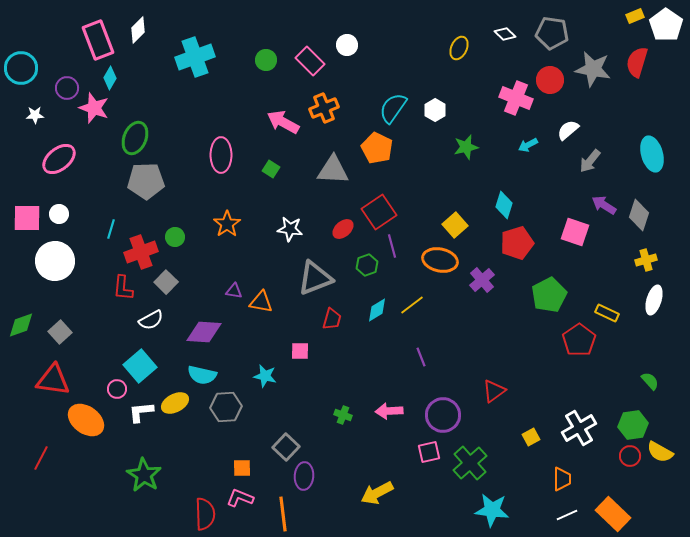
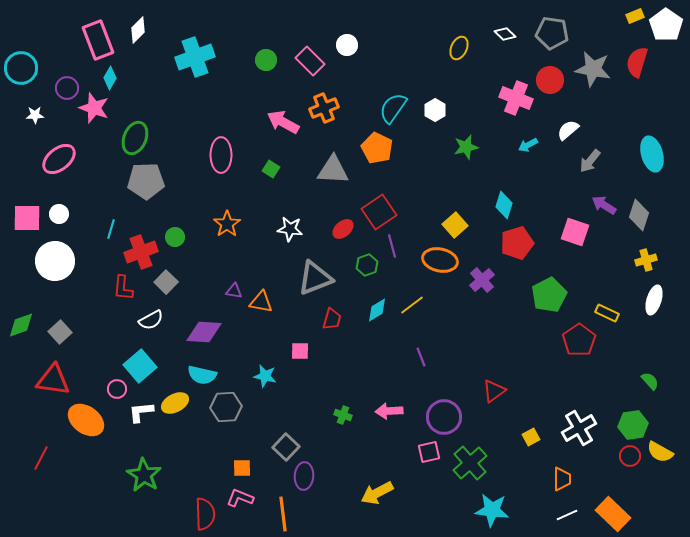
purple circle at (443, 415): moved 1 px right, 2 px down
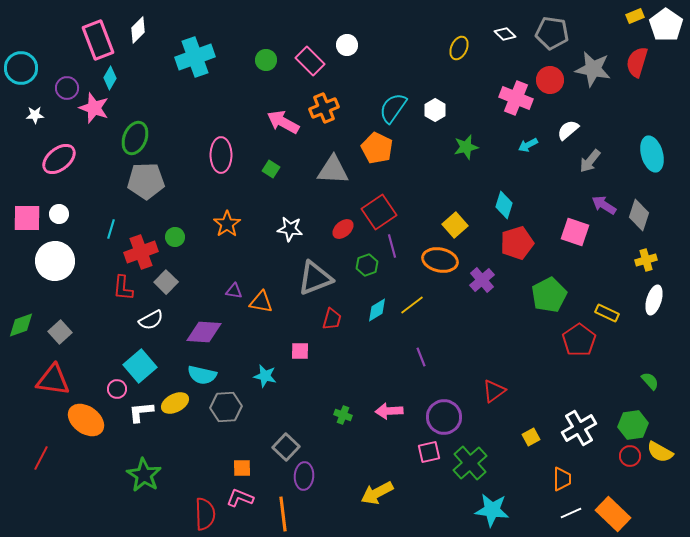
white line at (567, 515): moved 4 px right, 2 px up
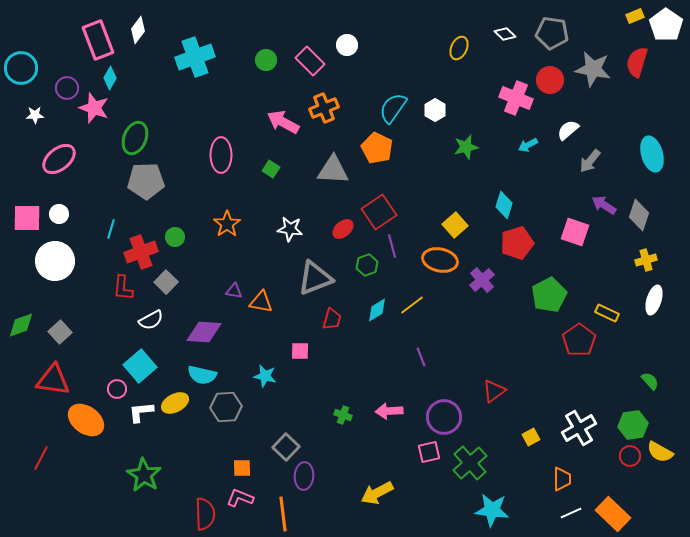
white diamond at (138, 30): rotated 8 degrees counterclockwise
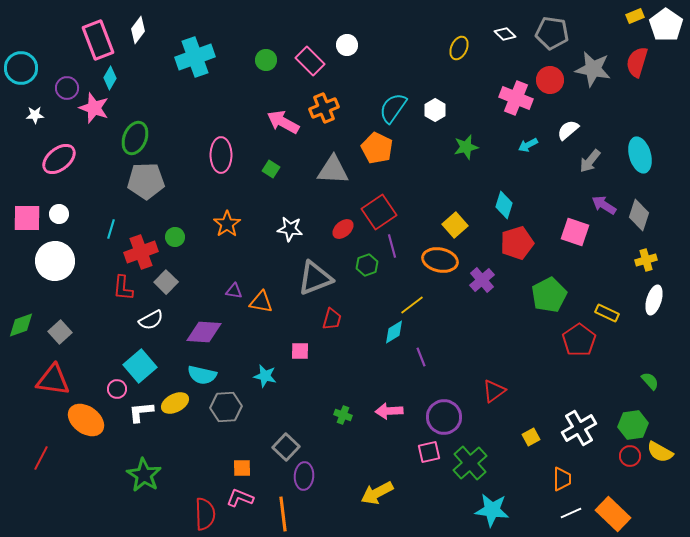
cyan ellipse at (652, 154): moved 12 px left, 1 px down
cyan diamond at (377, 310): moved 17 px right, 22 px down
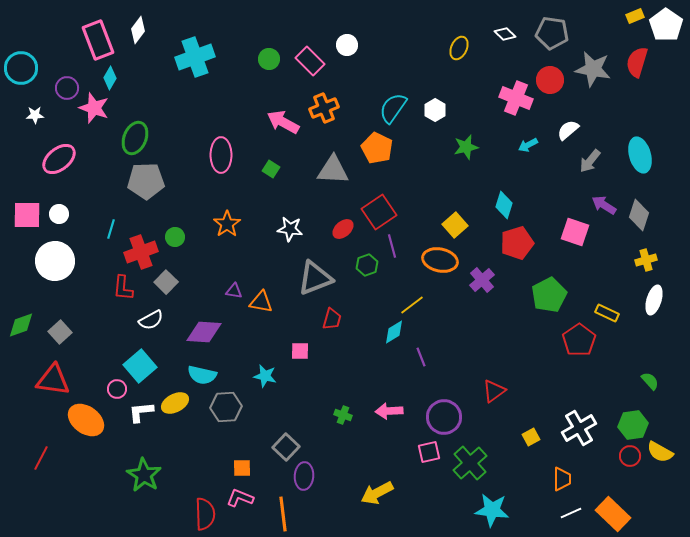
green circle at (266, 60): moved 3 px right, 1 px up
pink square at (27, 218): moved 3 px up
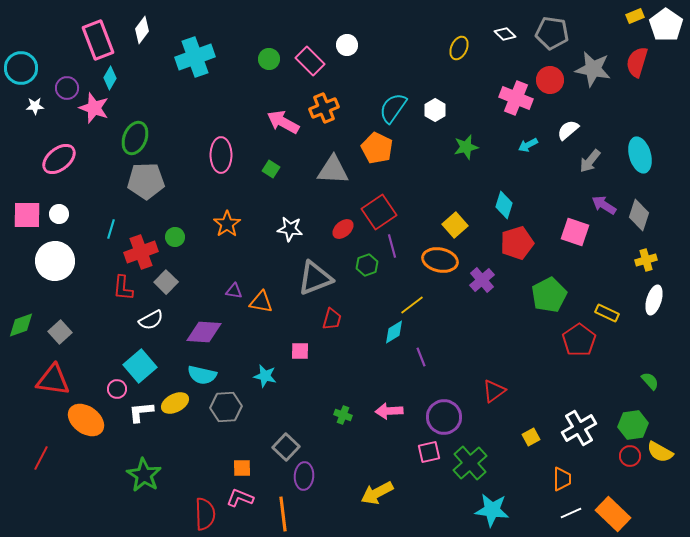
white diamond at (138, 30): moved 4 px right
white star at (35, 115): moved 9 px up
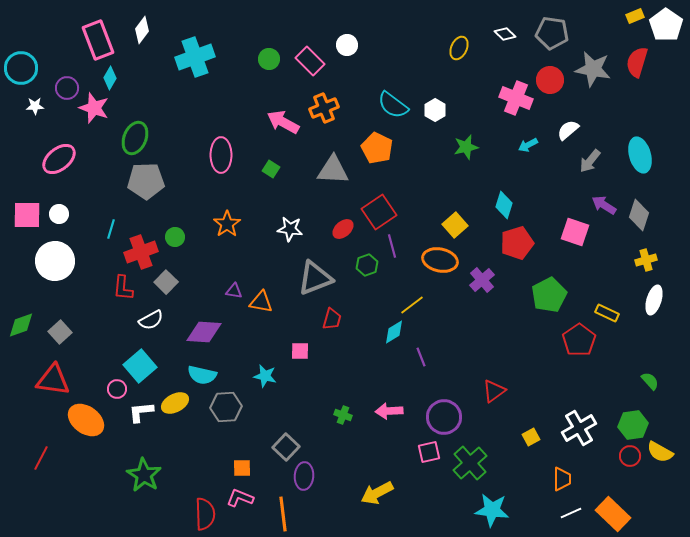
cyan semicircle at (393, 108): moved 3 px up; rotated 88 degrees counterclockwise
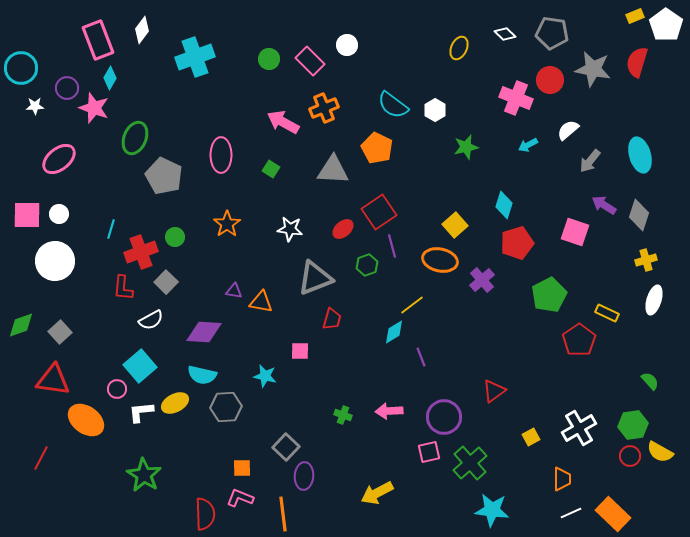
gray pentagon at (146, 181): moved 18 px right, 5 px up; rotated 27 degrees clockwise
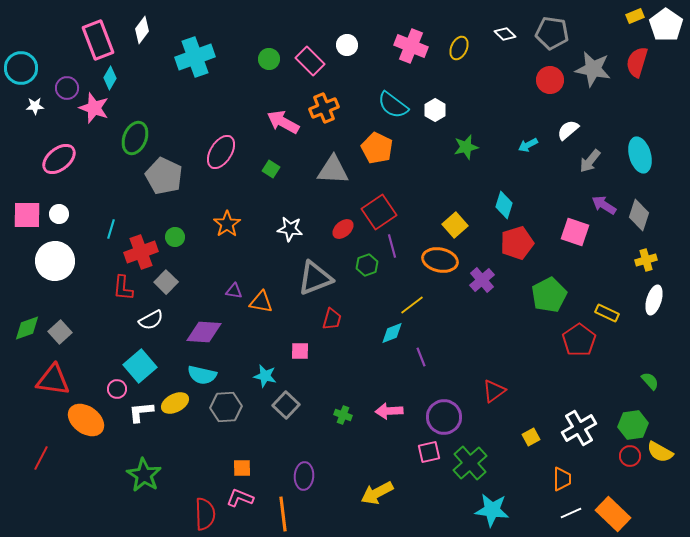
pink cross at (516, 98): moved 105 px left, 52 px up
pink ellipse at (221, 155): moved 3 px up; rotated 32 degrees clockwise
green diamond at (21, 325): moved 6 px right, 3 px down
cyan diamond at (394, 332): moved 2 px left, 1 px down; rotated 10 degrees clockwise
gray square at (286, 447): moved 42 px up
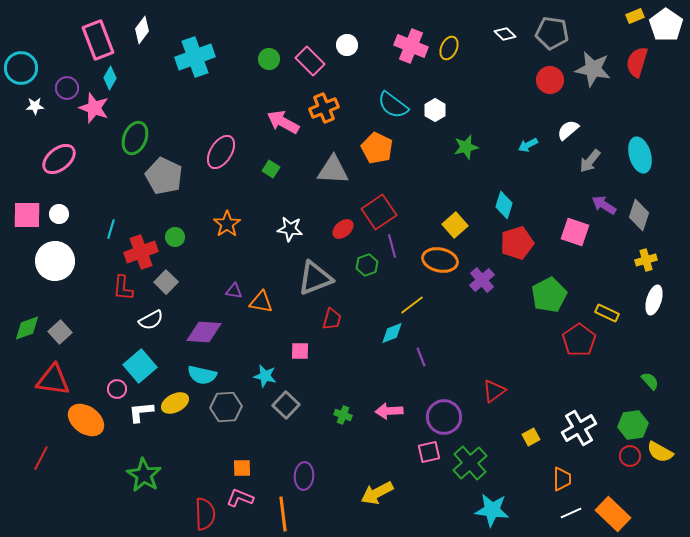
yellow ellipse at (459, 48): moved 10 px left
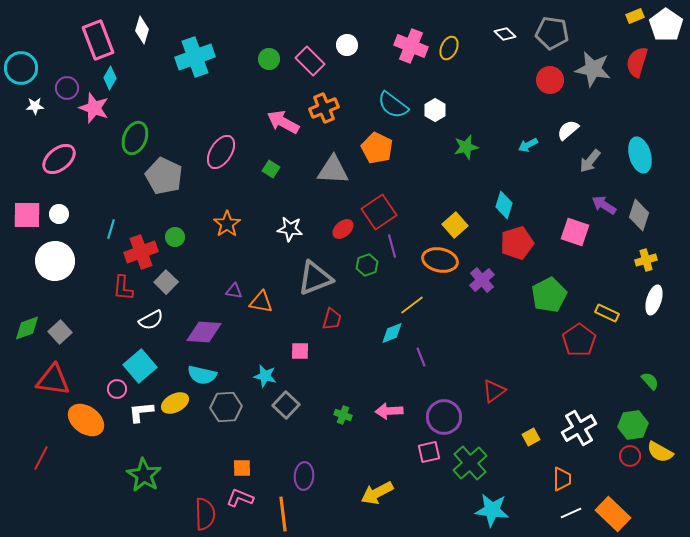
white diamond at (142, 30): rotated 20 degrees counterclockwise
